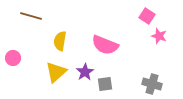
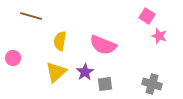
pink semicircle: moved 2 px left
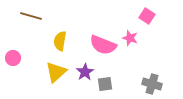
pink star: moved 29 px left, 2 px down
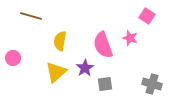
pink semicircle: rotated 48 degrees clockwise
purple star: moved 4 px up
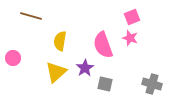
pink square: moved 15 px left, 1 px down; rotated 35 degrees clockwise
gray square: rotated 21 degrees clockwise
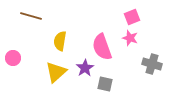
pink semicircle: moved 1 px left, 2 px down
gray cross: moved 20 px up
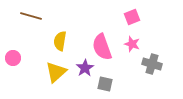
pink star: moved 2 px right, 6 px down
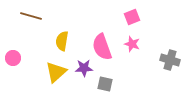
yellow semicircle: moved 2 px right
gray cross: moved 18 px right, 4 px up
purple star: moved 1 px left; rotated 30 degrees clockwise
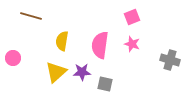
pink semicircle: moved 2 px left, 2 px up; rotated 28 degrees clockwise
purple star: moved 2 px left, 4 px down
